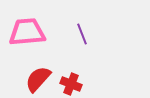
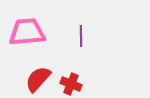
purple line: moved 1 px left, 2 px down; rotated 20 degrees clockwise
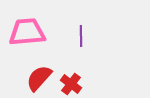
red semicircle: moved 1 px right, 1 px up
red cross: rotated 15 degrees clockwise
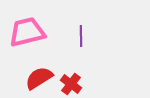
pink trapezoid: rotated 9 degrees counterclockwise
red semicircle: rotated 16 degrees clockwise
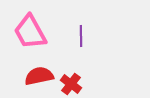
pink trapezoid: moved 3 px right; rotated 105 degrees counterclockwise
red semicircle: moved 2 px up; rotated 20 degrees clockwise
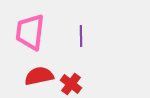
pink trapezoid: rotated 36 degrees clockwise
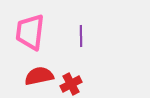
red cross: rotated 25 degrees clockwise
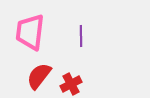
red semicircle: rotated 40 degrees counterclockwise
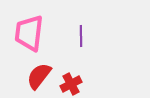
pink trapezoid: moved 1 px left, 1 px down
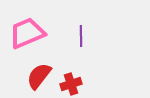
pink trapezoid: moved 2 px left; rotated 60 degrees clockwise
red cross: rotated 10 degrees clockwise
